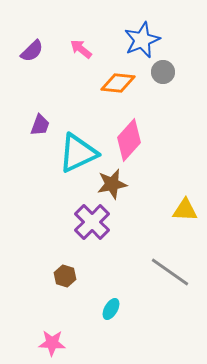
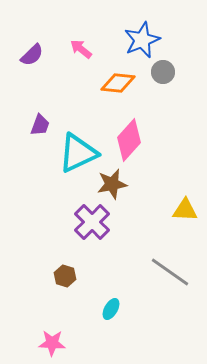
purple semicircle: moved 4 px down
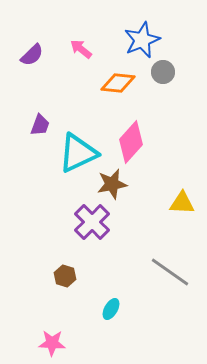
pink diamond: moved 2 px right, 2 px down
yellow triangle: moved 3 px left, 7 px up
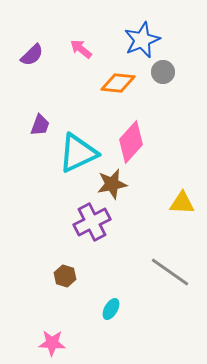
purple cross: rotated 18 degrees clockwise
